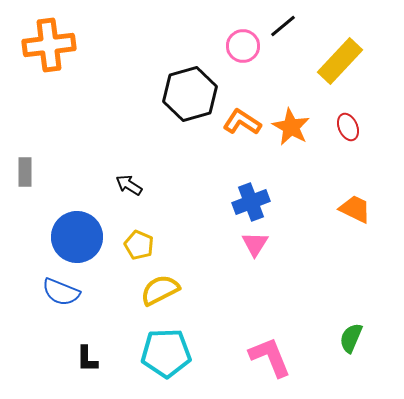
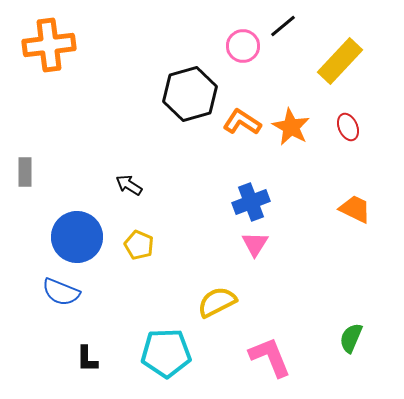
yellow semicircle: moved 57 px right, 12 px down
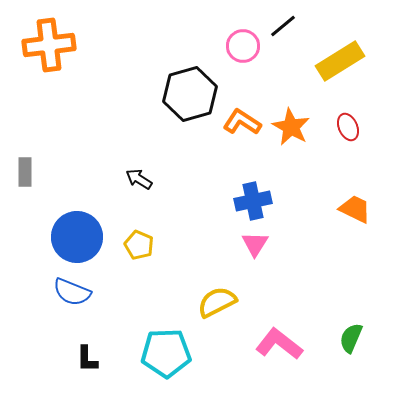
yellow rectangle: rotated 15 degrees clockwise
black arrow: moved 10 px right, 6 px up
blue cross: moved 2 px right, 1 px up; rotated 9 degrees clockwise
blue semicircle: moved 11 px right
pink L-shape: moved 9 px right, 13 px up; rotated 30 degrees counterclockwise
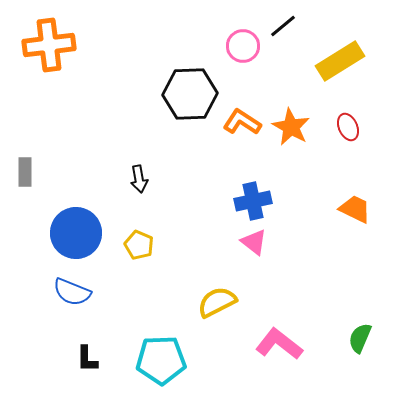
black hexagon: rotated 14 degrees clockwise
black arrow: rotated 132 degrees counterclockwise
blue circle: moved 1 px left, 4 px up
pink triangle: moved 1 px left, 2 px up; rotated 24 degrees counterclockwise
green semicircle: moved 9 px right
cyan pentagon: moved 5 px left, 7 px down
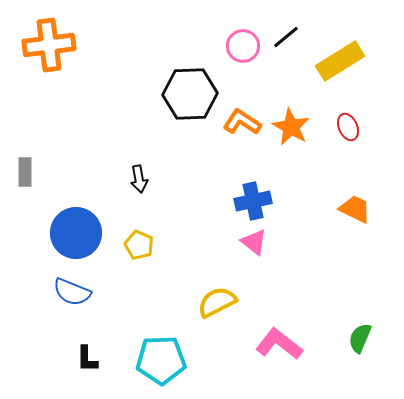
black line: moved 3 px right, 11 px down
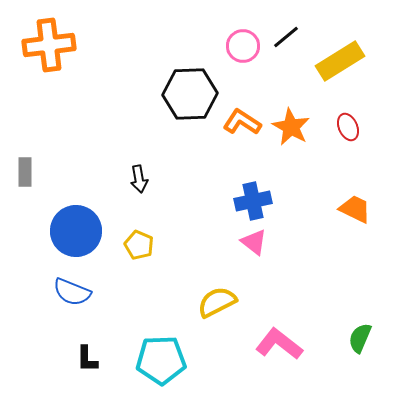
blue circle: moved 2 px up
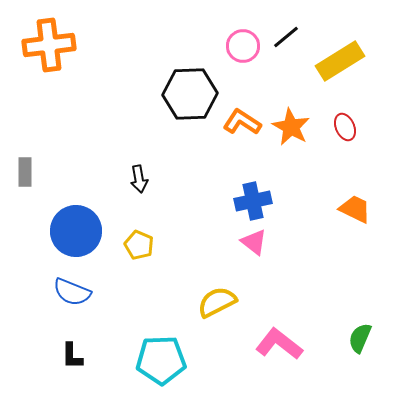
red ellipse: moved 3 px left
black L-shape: moved 15 px left, 3 px up
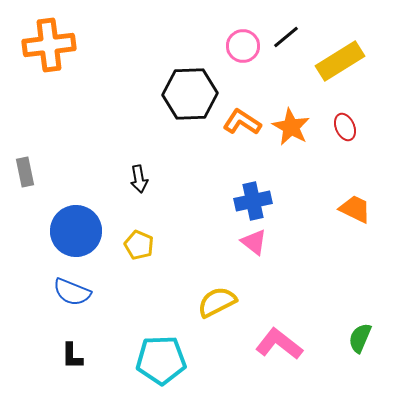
gray rectangle: rotated 12 degrees counterclockwise
